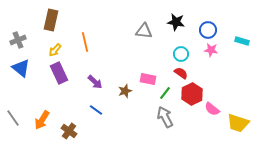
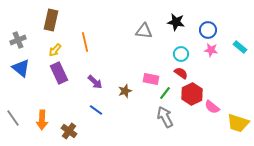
cyan rectangle: moved 2 px left, 6 px down; rotated 24 degrees clockwise
pink rectangle: moved 3 px right
pink semicircle: moved 2 px up
orange arrow: rotated 30 degrees counterclockwise
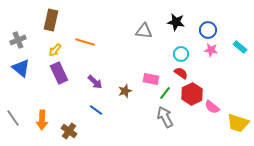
orange line: rotated 60 degrees counterclockwise
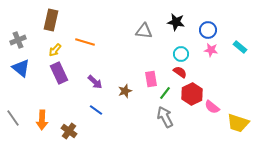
red semicircle: moved 1 px left, 1 px up
pink rectangle: rotated 70 degrees clockwise
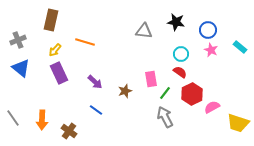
pink star: rotated 16 degrees clockwise
pink semicircle: rotated 112 degrees clockwise
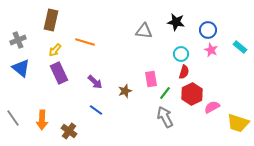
red semicircle: moved 4 px right; rotated 72 degrees clockwise
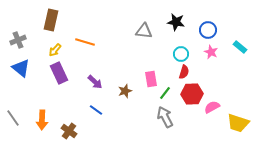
pink star: moved 2 px down
red hexagon: rotated 25 degrees clockwise
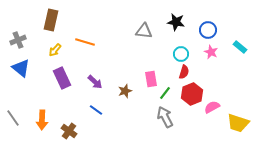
purple rectangle: moved 3 px right, 5 px down
red hexagon: rotated 20 degrees counterclockwise
